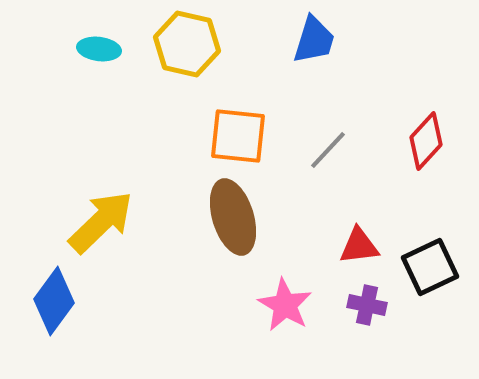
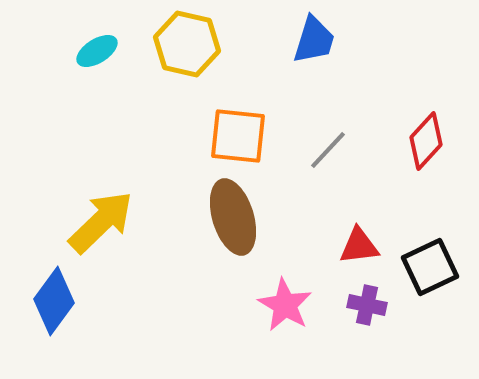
cyan ellipse: moved 2 px left, 2 px down; rotated 39 degrees counterclockwise
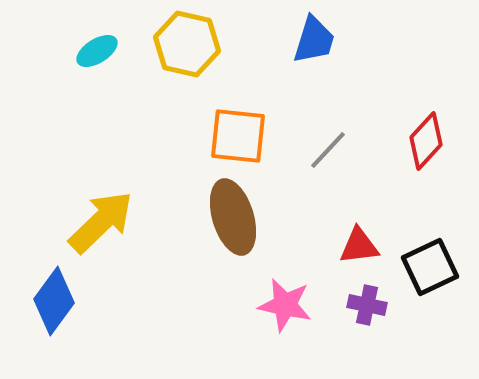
pink star: rotated 18 degrees counterclockwise
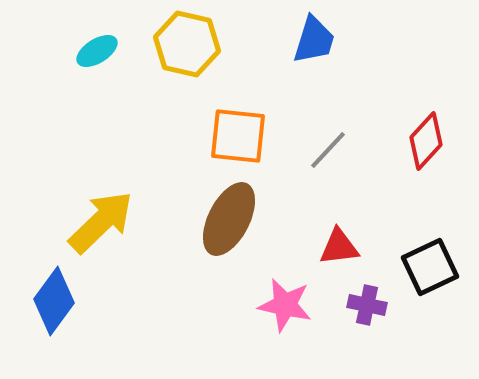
brown ellipse: moved 4 px left, 2 px down; rotated 44 degrees clockwise
red triangle: moved 20 px left, 1 px down
